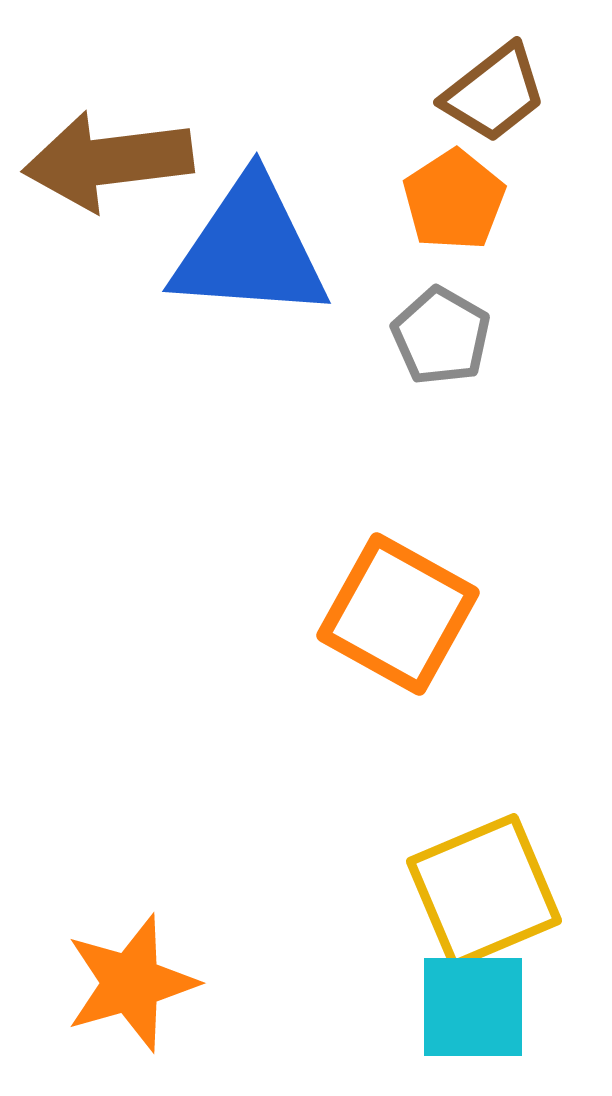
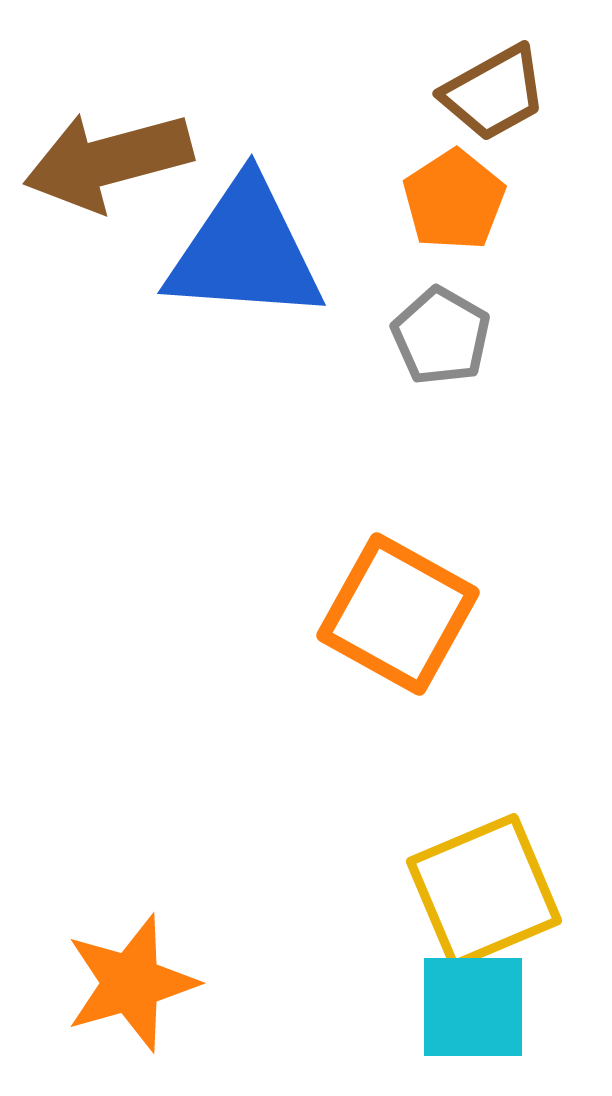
brown trapezoid: rotated 9 degrees clockwise
brown arrow: rotated 8 degrees counterclockwise
blue triangle: moved 5 px left, 2 px down
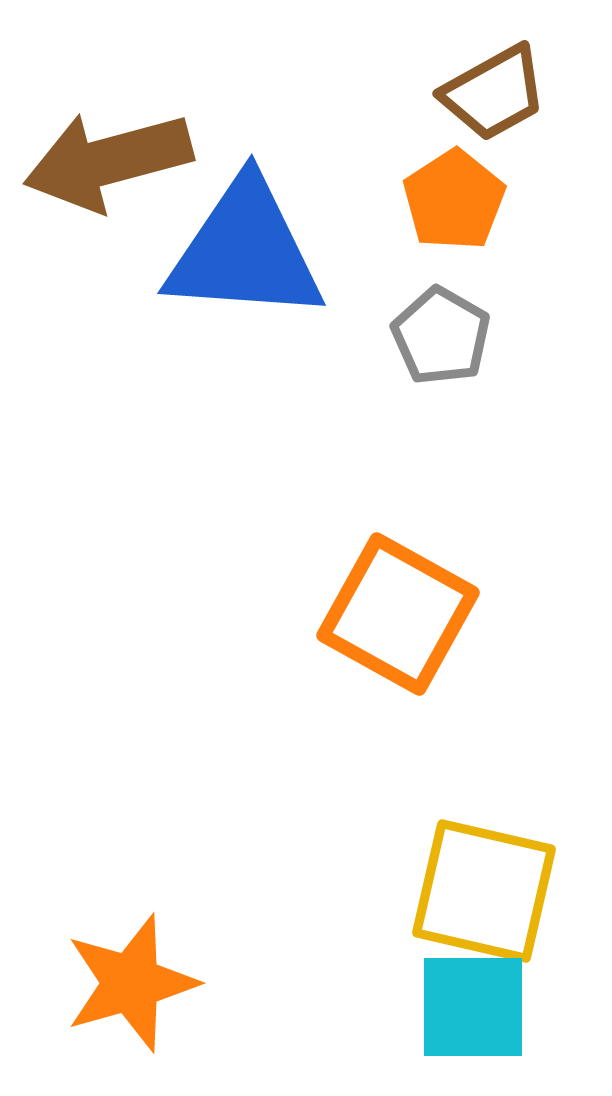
yellow square: rotated 36 degrees clockwise
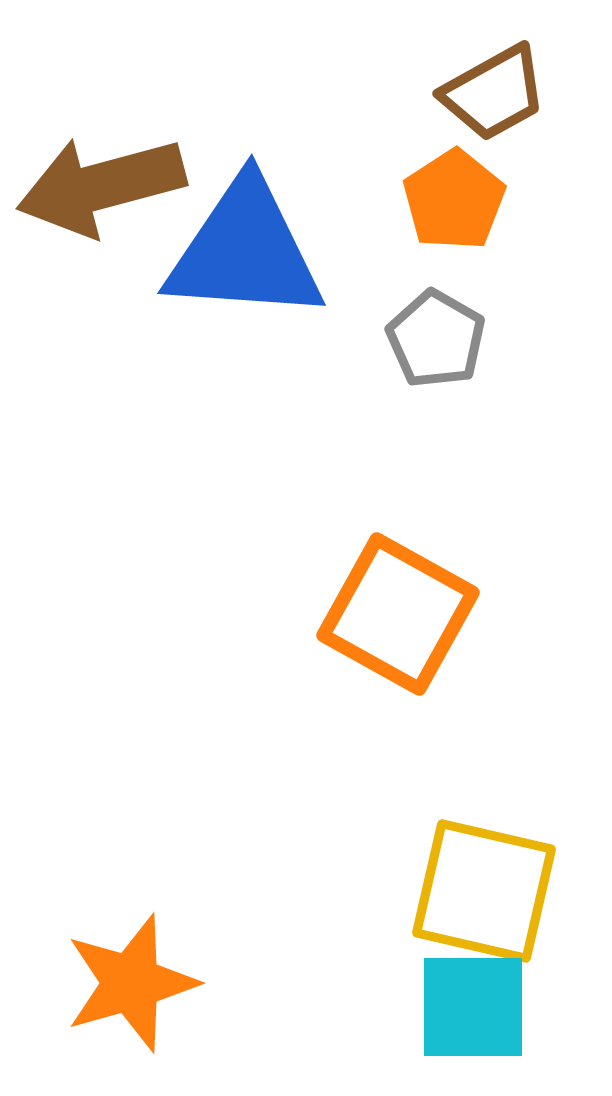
brown arrow: moved 7 px left, 25 px down
gray pentagon: moved 5 px left, 3 px down
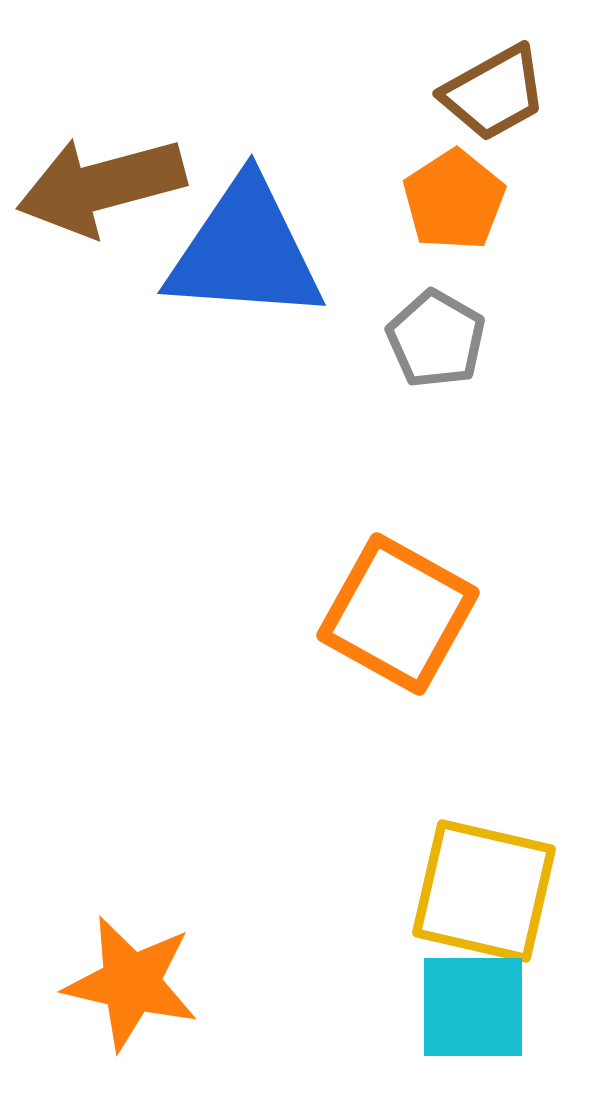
orange star: rotated 29 degrees clockwise
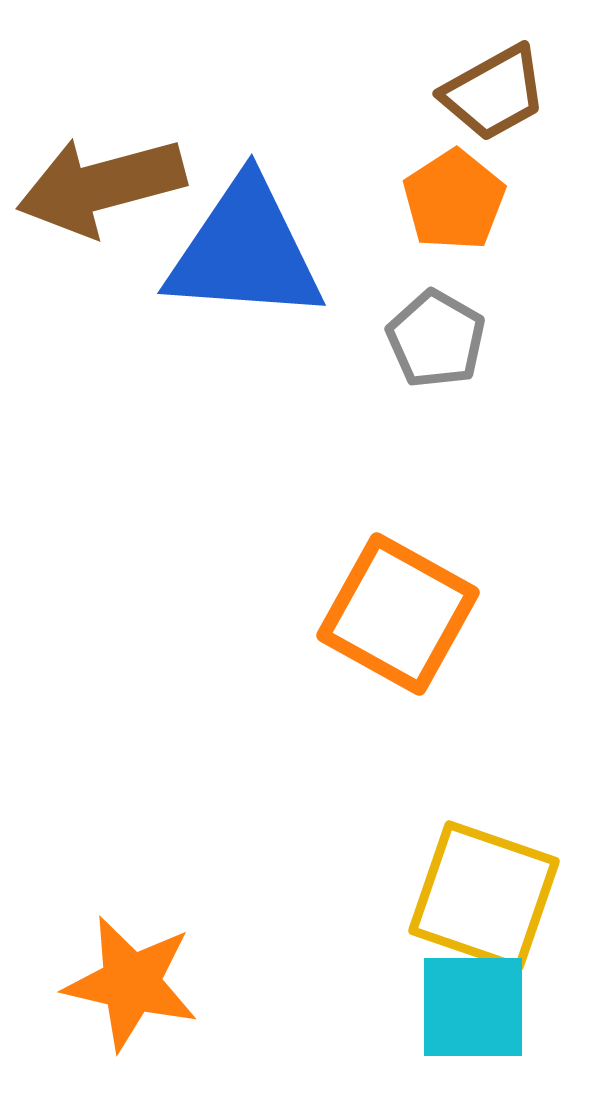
yellow square: moved 5 px down; rotated 6 degrees clockwise
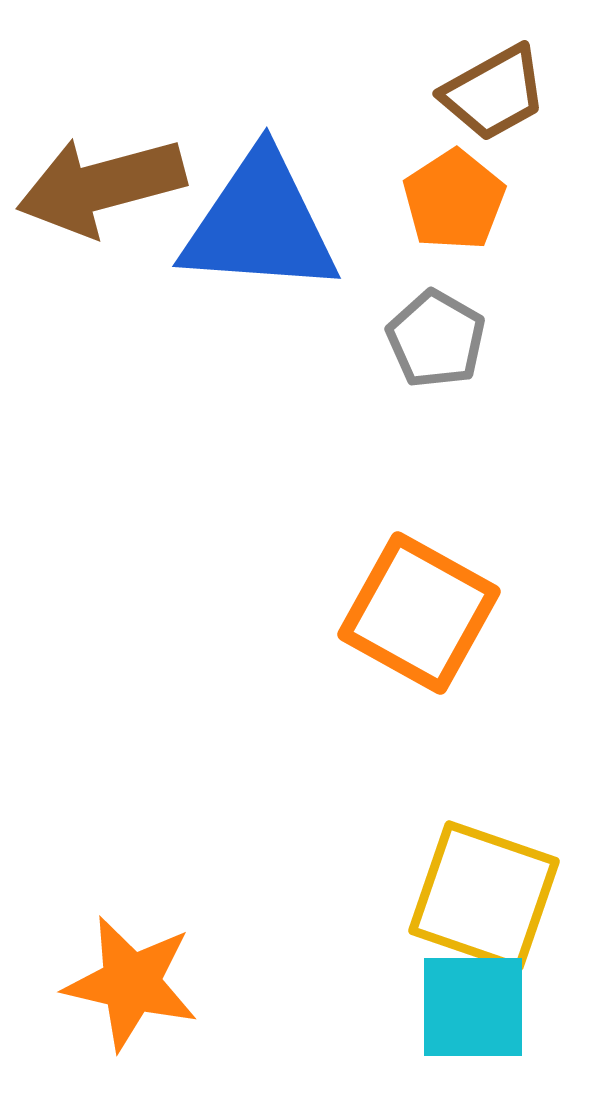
blue triangle: moved 15 px right, 27 px up
orange square: moved 21 px right, 1 px up
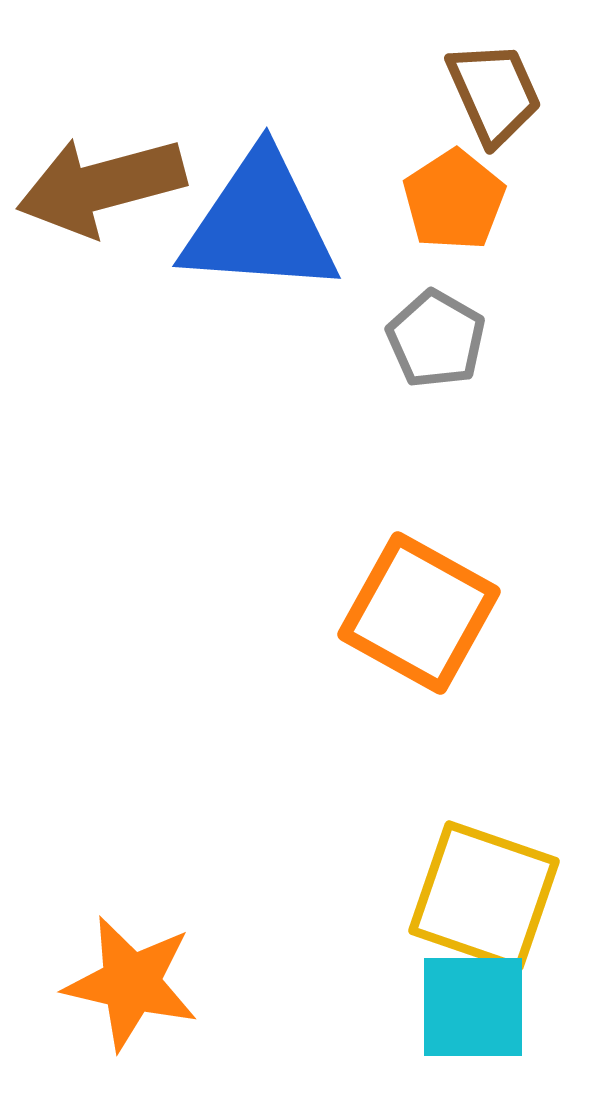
brown trapezoid: rotated 85 degrees counterclockwise
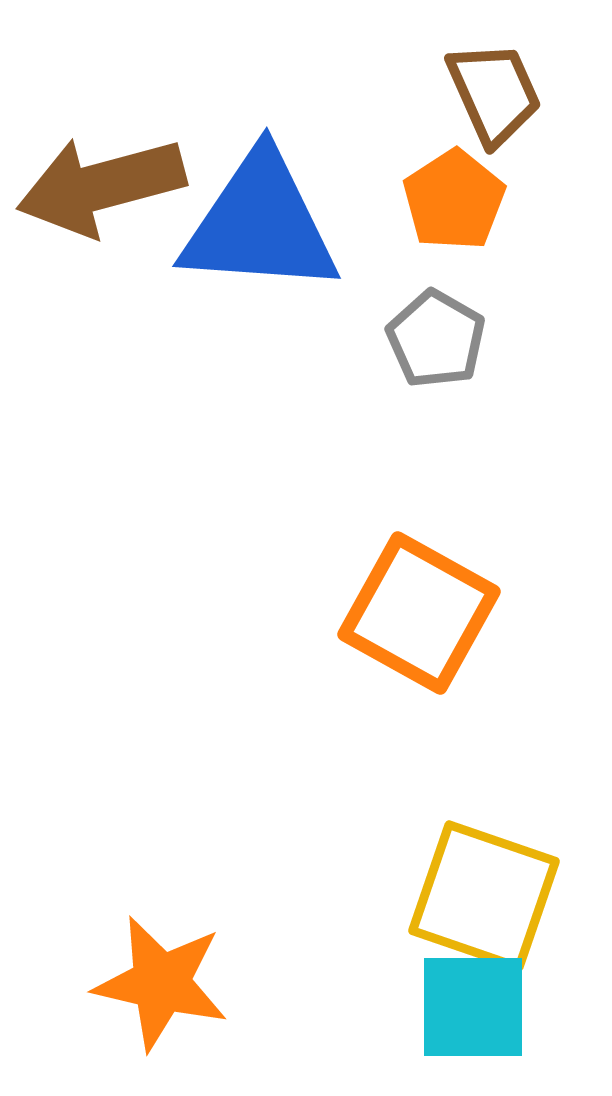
orange star: moved 30 px right
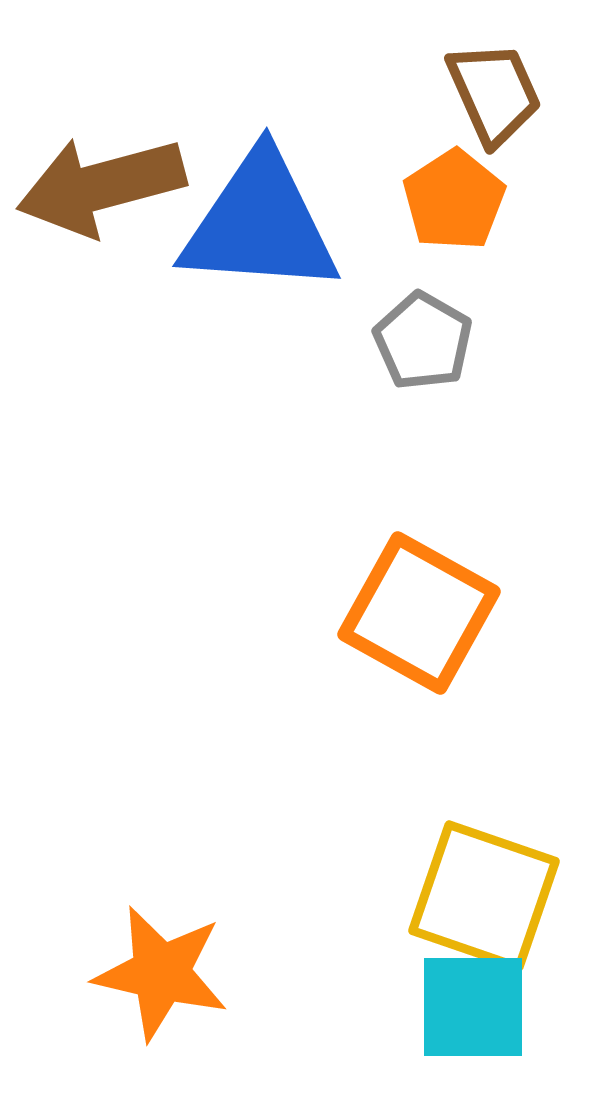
gray pentagon: moved 13 px left, 2 px down
orange star: moved 10 px up
